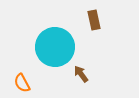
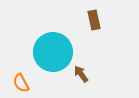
cyan circle: moved 2 px left, 5 px down
orange semicircle: moved 1 px left
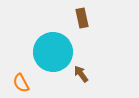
brown rectangle: moved 12 px left, 2 px up
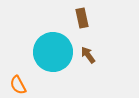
brown arrow: moved 7 px right, 19 px up
orange semicircle: moved 3 px left, 2 px down
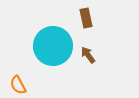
brown rectangle: moved 4 px right
cyan circle: moved 6 px up
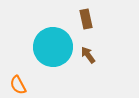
brown rectangle: moved 1 px down
cyan circle: moved 1 px down
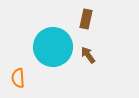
brown rectangle: rotated 24 degrees clockwise
orange semicircle: moved 7 px up; rotated 24 degrees clockwise
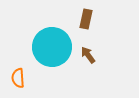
cyan circle: moved 1 px left
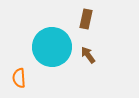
orange semicircle: moved 1 px right
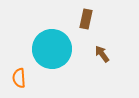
cyan circle: moved 2 px down
brown arrow: moved 14 px right, 1 px up
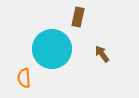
brown rectangle: moved 8 px left, 2 px up
orange semicircle: moved 5 px right
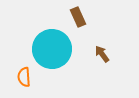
brown rectangle: rotated 36 degrees counterclockwise
orange semicircle: moved 1 px up
